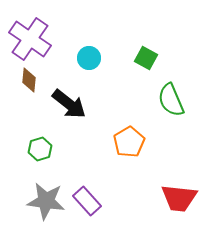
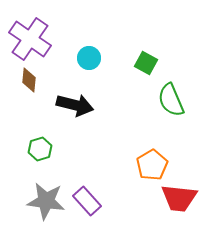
green square: moved 5 px down
black arrow: moved 6 px right, 1 px down; rotated 24 degrees counterclockwise
orange pentagon: moved 23 px right, 23 px down
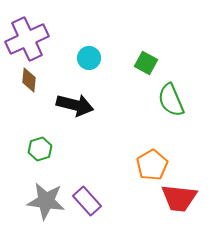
purple cross: moved 3 px left; rotated 30 degrees clockwise
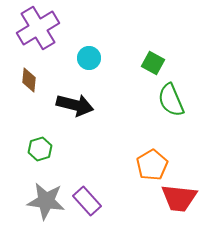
purple cross: moved 11 px right, 11 px up; rotated 6 degrees counterclockwise
green square: moved 7 px right
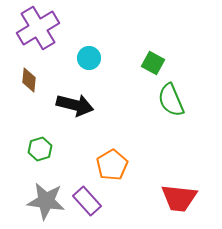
orange pentagon: moved 40 px left
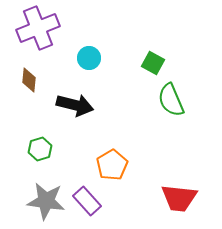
purple cross: rotated 9 degrees clockwise
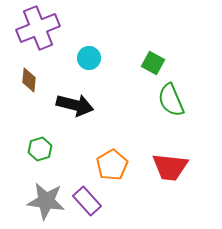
red trapezoid: moved 9 px left, 31 px up
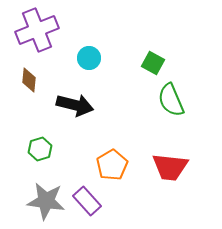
purple cross: moved 1 px left, 2 px down
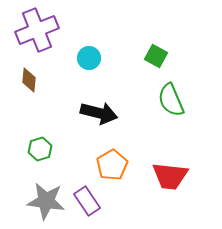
green square: moved 3 px right, 7 px up
black arrow: moved 24 px right, 8 px down
red trapezoid: moved 9 px down
purple rectangle: rotated 8 degrees clockwise
